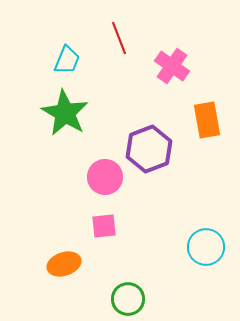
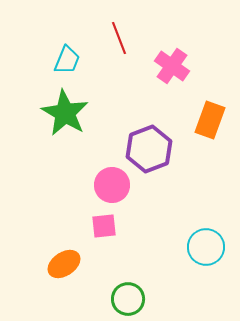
orange rectangle: moved 3 px right; rotated 30 degrees clockwise
pink circle: moved 7 px right, 8 px down
orange ellipse: rotated 16 degrees counterclockwise
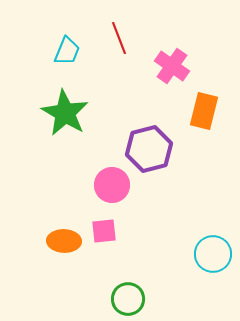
cyan trapezoid: moved 9 px up
orange rectangle: moved 6 px left, 9 px up; rotated 6 degrees counterclockwise
purple hexagon: rotated 6 degrees clockwise
pink square: moved 5 px down
cyan circle: moved 7 px right, 7 px down
orange ellipse: moved 23 px up; rotated 36 degrees clockwise
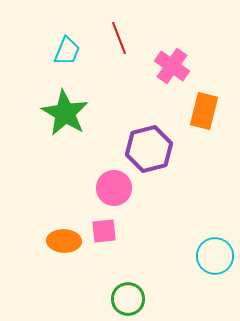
pink circle: moved 2 px right, 3 px down
cyan circle: moved 2 px right, 2 px down
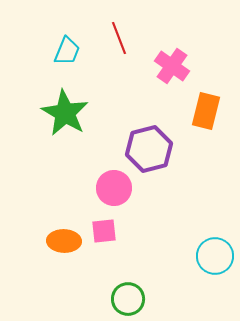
orange rectangle: moved 2 px right
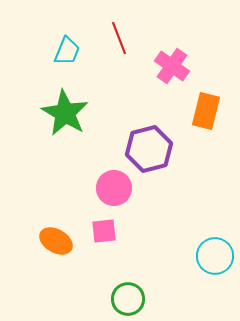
orange ellipse: moved 8 px left; rotated 28 degrees clockwise
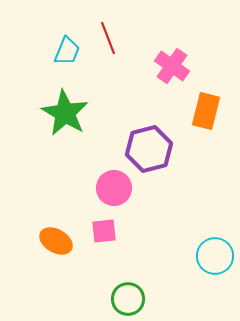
red line: moved 11 px left
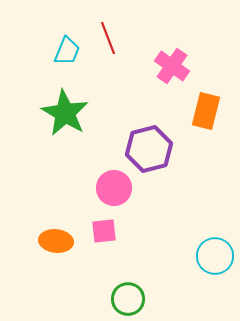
orange ellipse: rotated 24 degrees counterclockwise
